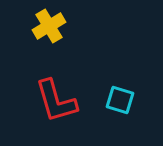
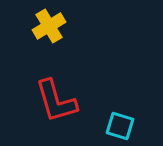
cyan square: moved 26 px down
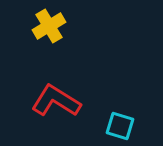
red L-shape: rotated 138 degrees clockwise
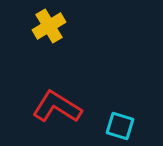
red L-shape: moved 1 px right, 6 px down
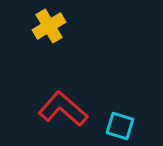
red L-shape: moved 6 px right, 2 px down; rotated 9 degrees clockwise
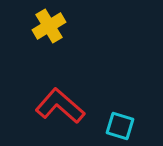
red L-shape: moved 3 px left, 3 px up
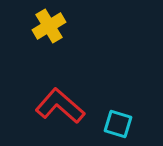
cyan square: moved 2 px left, 2 px up
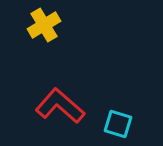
yellow cross: moved 5 px left, 1 px up
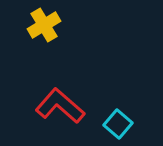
cyan square: rotated 24 degrees clockwise
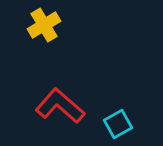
cyan square: rotated 20 degrees clockwise
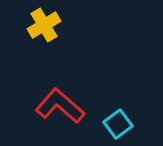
cyan square: rotated 8 degrees counterclockwise
